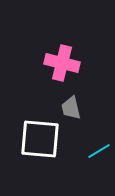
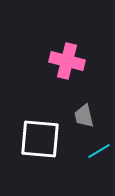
pink cross: moved 5 px right, 2 px up
gray trapezoid: moved 13 px right, 8 px down
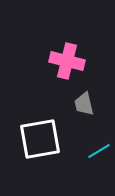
gray trapezoid: moved 12 px up
white square: rotated 15 degrees counterclockwise
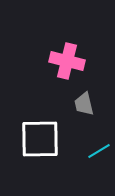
white square: rotated 9 degrees clockwise
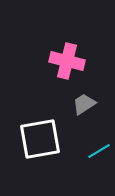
gray trapezoid: rotated 70 degrees clockwise
white square: rotated 9 degrees counterclockwise
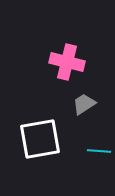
pink cross: moved 1 px down
cyan line: rotated 35 degrees clockwise
